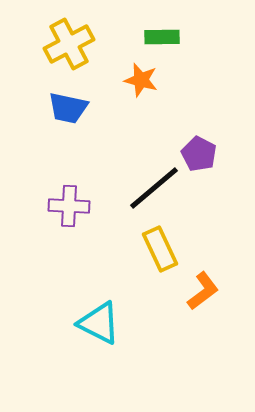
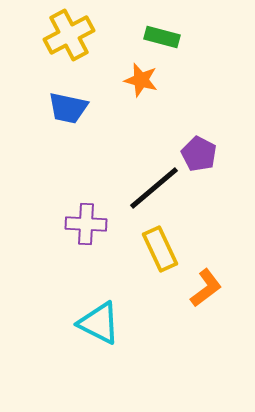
green rectangle: rotated 16 degrees clockwise
yellow cross: moved 9 px up
purple cross: moved 17 px right, 18 px down
orange L-shape: moved 3 px right, 3 px up
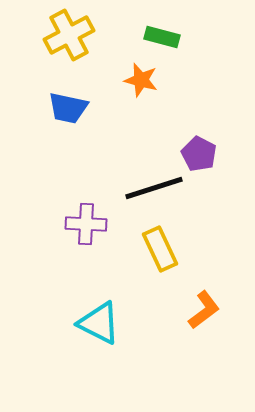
black line: rotated 22 degrees clockwise
orange L-shape: moved 2 px left, 22 px down
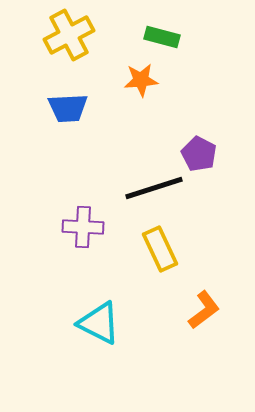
orange star: rotated 20 degrees counterclockwise
blue trapezoid: rotated 15 degrees counterclockwise
purple cross: moved 3 px left, 3 px down
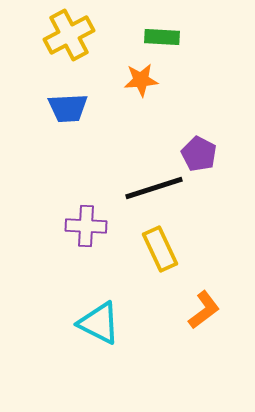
green rectangle: rotated 12 degrees counterclockwise
purple cross: moved 3 px right, 1 px up
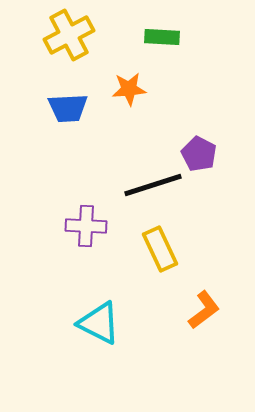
orange star: moved 12 px left, 9 px down
black line: moved 1 px left, 3 px up
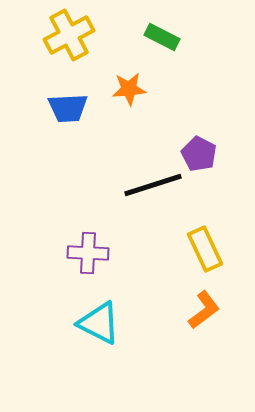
green rectangle: rotated 24 degrees clockwise
purple cross: moved 2 px right, 27 px down
yellow rectangle: moved 45 px right
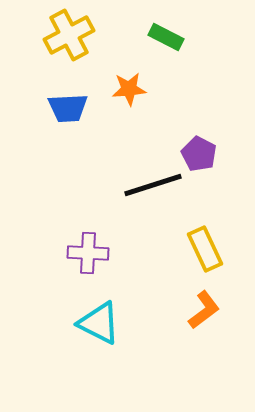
green rectangle: moved 4 px right
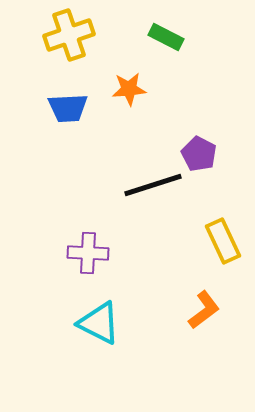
yellow cross: rotated 9 degrees clockwise
yellow rectangle: moved 18 px right, 8 px up
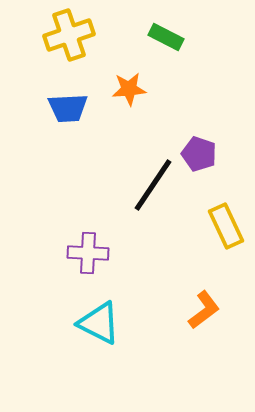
purple pentagon: rotated 8 degrees counterclockwise
black line: rotated 38 degrees counterclockwise
yellow rectangle: moved 3 px right, 15 px up
